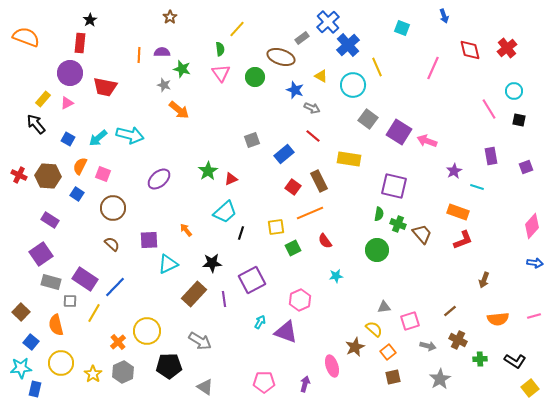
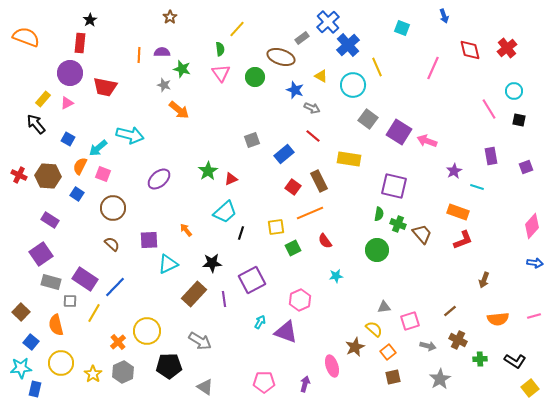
cyan arrow at (98, 138): moved 10 px down
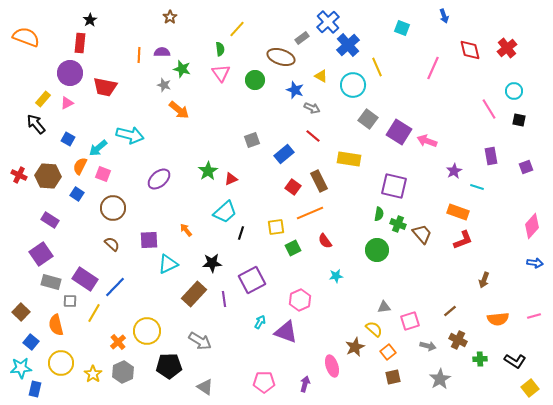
green circle at (255, 77): moved 3 px down
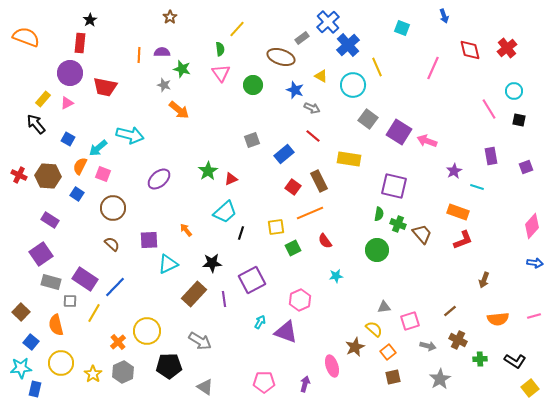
green circle at (255, 80): moved 2 px left, 5 px down
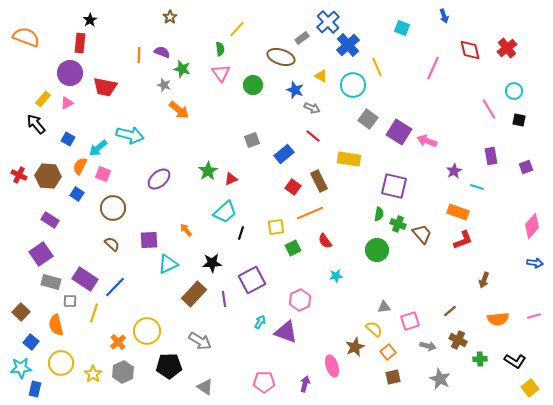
purple semicircle at (162, 52): rotated 21 degrees clockwise
yellow line at (94, 313): rotated 12 degrees counterclockwise
gray star at (440, 379): rotated 15 degrees counterclockwise
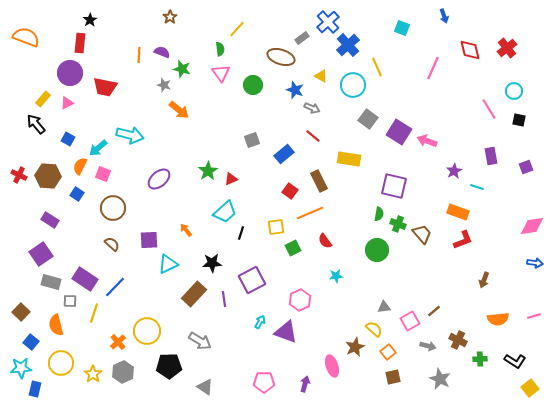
red square at (293, 187): moved 3 px left, 4 px down
pink diamond at (532, 226): rotated 40 degrees clockwise
brown line at (450, 311): moved 16 px left
pink square at (410, 321): rotated 12 degrees counterclockwise
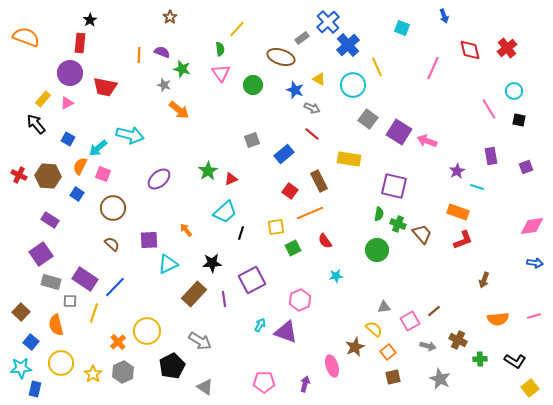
yellow triangle at (321, 76): moved 2 px left, 3 px down
red line at (313, 136): moved 1 px left, 2 px up
purple star at (454, 171): moved 3 px right
cyan arrow at (260, 322): moved 3 px down
black pentagon at (169, 366): moved 3 px right; rotated 25 degrees counterclockwise
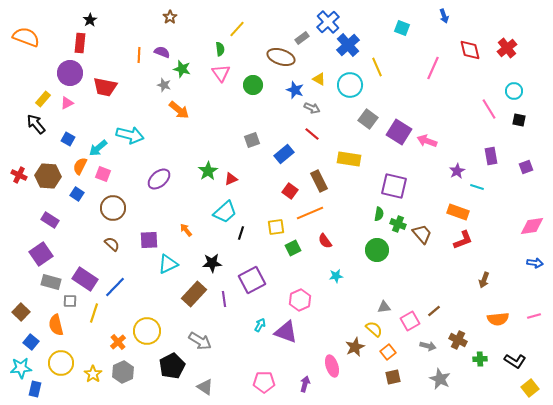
cyan circle at (353, 85): moved 3 px left
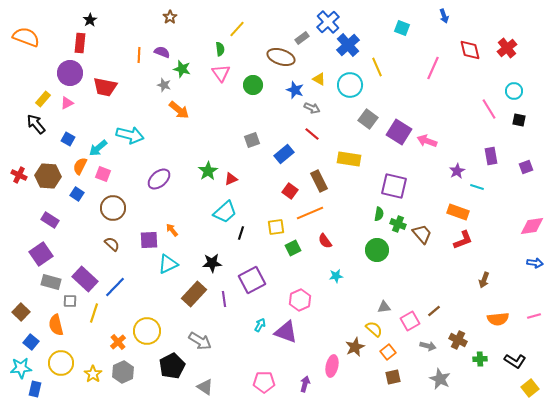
orange arrow at (186, 230): moved 14 px left
purple rectangle at (85, 279): rotated 10 degrees clockwise
pink ellipse at (332, 366): rotated 30 degrees clockwise
